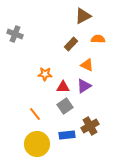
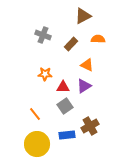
gray cross: moved 28 px right, 1 px down
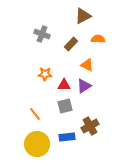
gray cross: moved 1 px left, 1 px up
red triangle: moved 1 px right, 2 px up
gray square: rotated 21 degrees clockwise
blue rectangle: moved 2 px down
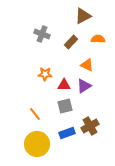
brown rectangle: moved 2 px up
blue rectangle: moved 4 px up; rotated 14 degrees counterclockwise
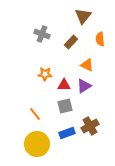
brown triangle: rotated 24 degrees counterclockwise
orange semicircle: moved 2 px right; rotated 96 degrees counterclockwise
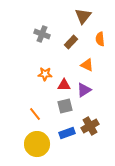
purple triangle: moved 4 px down
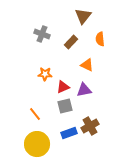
red triangle: moved 1 px left, 2 px down; rotated 24 degrees counterclockwise
purple triangle: rotated 21 degrees clockwise
blue rectangle: moved 2 px right
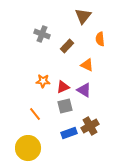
brown rectangle: moved 4 px left, 4 px down
orange star: moved 2 px left, 7 px down
purple triangle: rotated 42 degrees clockwise
yellow circle: moved 9 px left, 4 px down
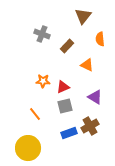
purple triangle: moved 11 px right, 7 px down
